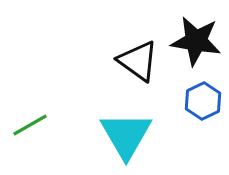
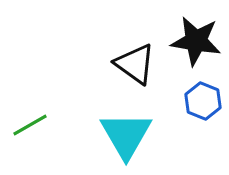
black triangle: moved 3 px left, 3 px down
blue hexagon: rotated 12 degrees counterclockwise
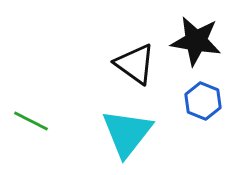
green line: moved 1 px right, 4 px up; rotated 57 degrees clockwise
cyan triangle: moved 1 px right, 2 px up; rotated 8 degrees clockwise
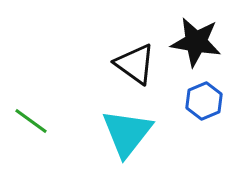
black star: moved 1 px down
blue hexagon: moved 1 px right; rotated 15 degrees clockwise
green line: rotated 9 degrees clockwise
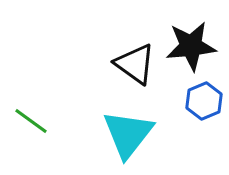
black star: moved 5 px left, 4 px down; rotated 15 degrees counterclockwise
cyan triangle: moved 1 px right, 1 px down
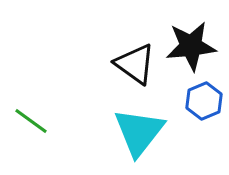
cyan triangle: moved 11 px right, 2 px up
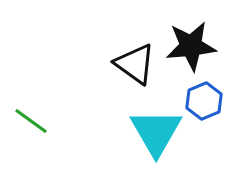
cyan triangle: moved 17 px right; rotated 8 degrees counterclockwise
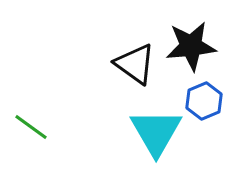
green line: moved 6 px down
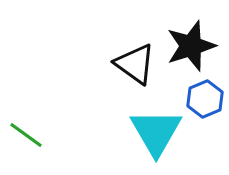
black star: rotated 12 degrees counterclockwise
blue hexagon: moved 1 px right, 2 px up
green line: moved 5 px left, 8 px down
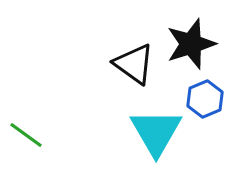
black star: moved 2 px up
black triangle: moved 1 px left
